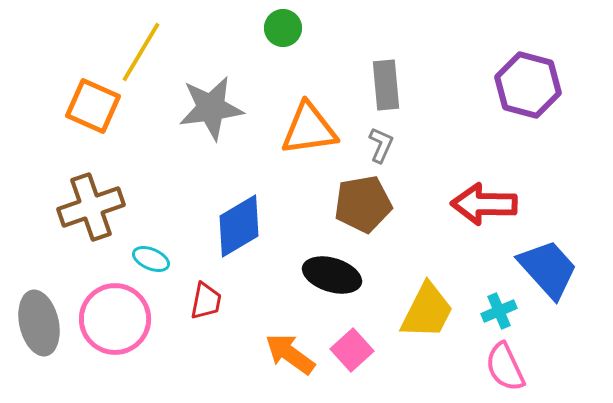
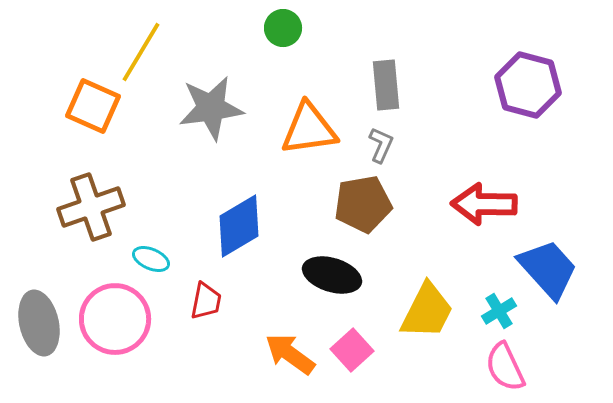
cyan cross: rotated 8 degrees counterclockwise
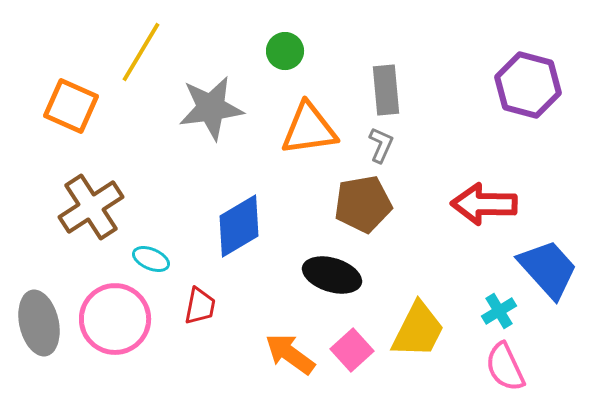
green circle: moved 2 px right, 23 px down
gray rectangle: moved 5 px down
orange square: moved 22 px left
brown cross: rotated 14 degrees counterclockwise
red trapezoid: moved 6 px left, 5 px down
yellow trapezoid: moved 9 px left, 19 px down
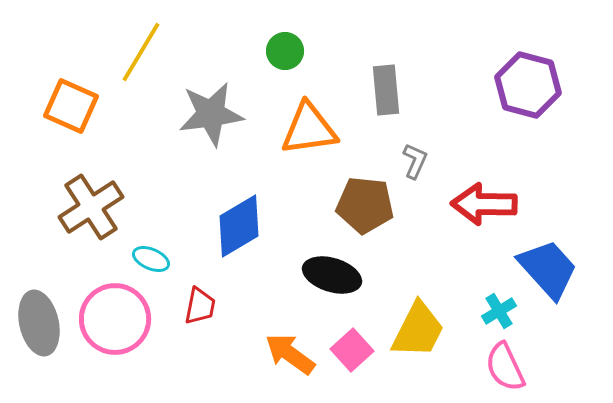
gray star: moved 6 px down
gray L-shape: moved 34 px right, 16 px down
brown pentagon: moved 2 px right, 1 px down; rotated 16 degrees clockwise
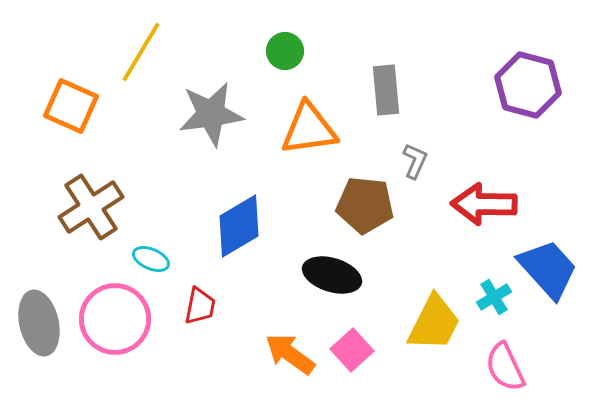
cyan cross: moved 5 px left, 14 px up
yellow trapezoid: moved 16 px right, 7 px up
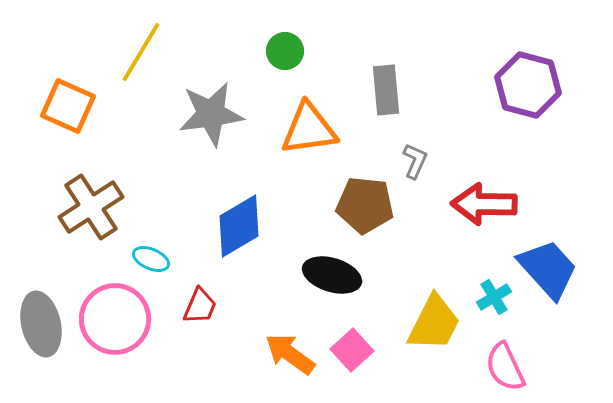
orange square: moved 3 px left
red trapezoid: rotated 12 degrees clockwise
gray ellipse: moved 2 px right, 1 px down
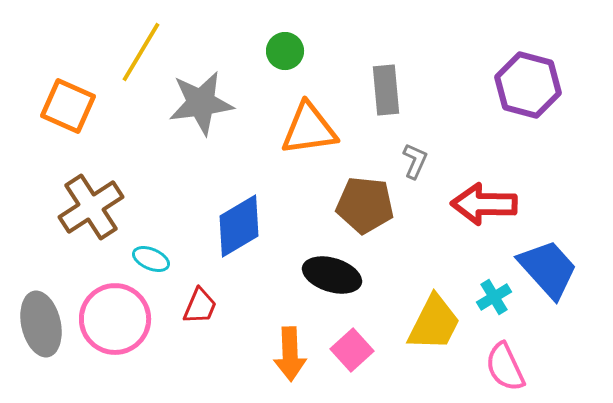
gray star: moved 10 px left, 11 px up
orange arrow: rotated 128 degrees counterclockwise
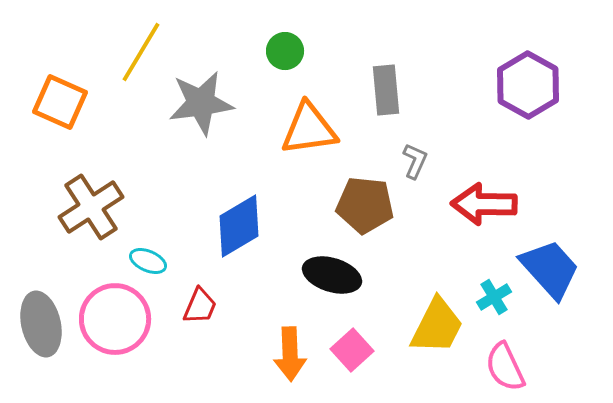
purple hexagon: rotated 14 degrees clockwise
orange square: moved 8 px left, 4 px up
cyan ellipse: moved 3 px left, 2 px down
blue trapezoid: moved 2 px right
yellow trapezoid: moved 3 px right, 3 px down
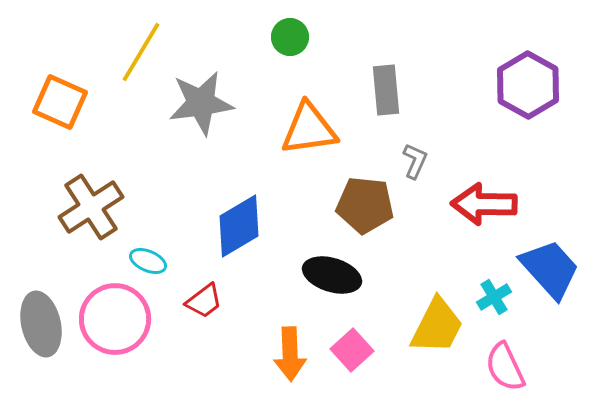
green circle: moved 5 px right, 14 px up
red trapezoid: moved 4 px right, 5 px up; rotated 30 degrees clockwise
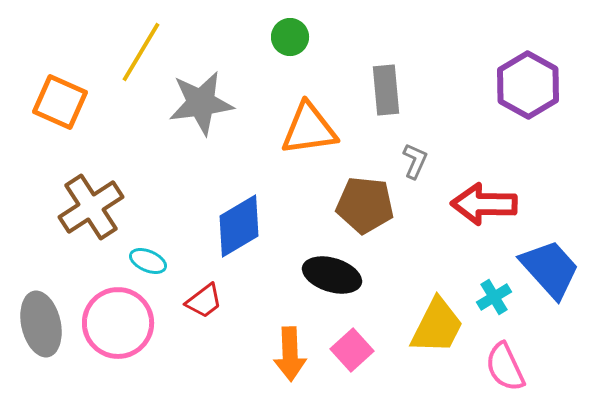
pink circle: moved 3 px right, 4 px down
